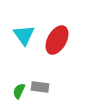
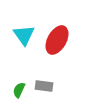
gray rectangle: moved 4 px right, 1 px up
green semicircle: moved 1 px up
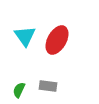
cyan triangle: moved 1 px right, 1 px down
gray rectangle: moved 4 px right
